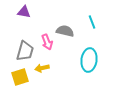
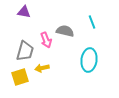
pink arrow: moved 1 px left, 2 px up
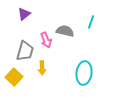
purple triangle: moved 2 px down; rotated 48 degrees counterclockwise
cyan line: moved 1 px left; rotated 40 degrees clockwise
cyan ellipse: moved 5 px left, 13 px down
yellow arrow: rotated 80 degrees counterclockwise
yellow square: moved 6 px left; rotated 30 degrees counterclockwise
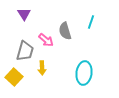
purple triangle: rotated 24 degrees counterclockwise
gray semicircle: rotated 120 degrees counterclockwise
pink arrow: rotated 28 degrees counterclockwise
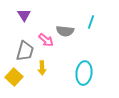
purple triangle: moved 1 px down
gray semicircle: rotated 66 degrees counterclockwise
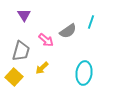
gray semicircle: moved 3 px right; rotated 42 degrees counterclockwise
gray trapezoid: moved 4 px left
yellow arrow: rotated 48 degrees clockwise
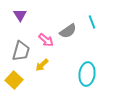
purple triangle: moved 4 px left
cyan line: moved 1 px right; rotated 40 degrees counterclockwise
yellow arrow: moved 3 px up
cyan ellipse: moved 3 px right, 1 px down
yellow square: moved 3 px down
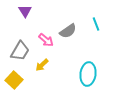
purple triangle: moved 5 px right, 4 px up
cyan line: moved 4 px right, 2 px down
gray trapezoid: moved 1 px left; rotated 15 degrees clockwise
cyan ellipse: moved 1 px right
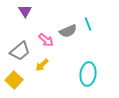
cyan line: moved 8 px left
gray semicircle: rotated 12 degrees clockwise
gray trapezoid: rotated 20 degrees clockwise
